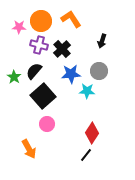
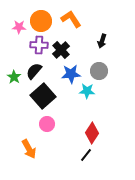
purple cross: rotated 12 degrees counterclockwise
black cross: moved 1 px left, 1 px down
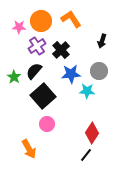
purple cross: moved 2 px left, 1 px down; rotated 36 degrees counterclockwise
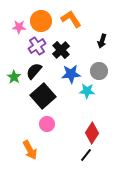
orange arrow: moved 1 px right, 1 px down
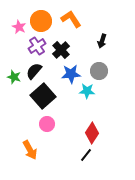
pink star: rotated 24 degrees clockwise
green star: rotated 16 degrees counterclockwise
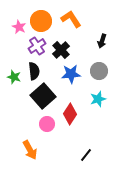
black semicircle: rotated 132 degrees clockwise
cyan star: moved 11 px right, 8 px down; rotated 21 degrees counterclockwise
red diamond: moved 22 px left, 19 px up
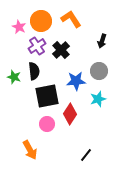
blue star: moved 5 px right, 7 px down
black square: moved 4 px right; rotated 30 degrees clockwise
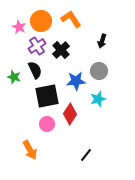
black semicircle: moved 1 px right, 1 px up; rotated 18 degrees counterclockwise
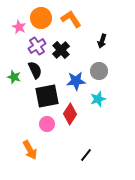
orange circle: moved 3 px up
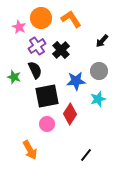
black arrow: rotated 24 degrees clockwise
